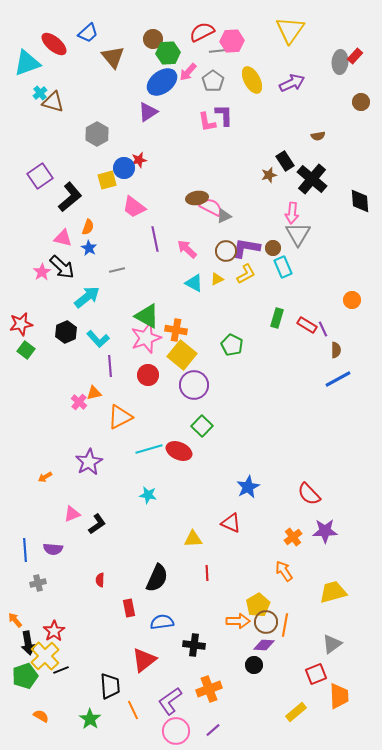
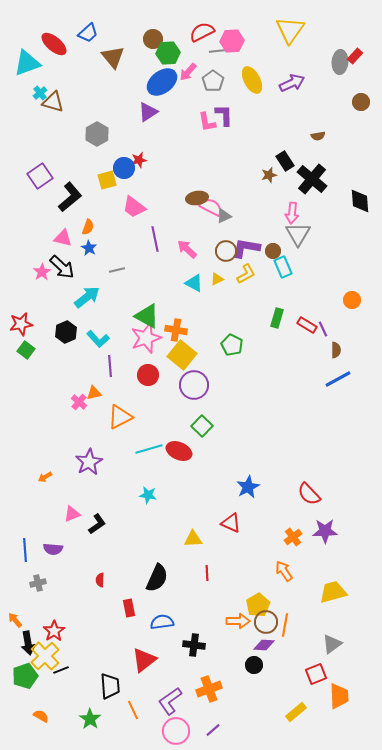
brown circle at (273, 248): moved 3 px down
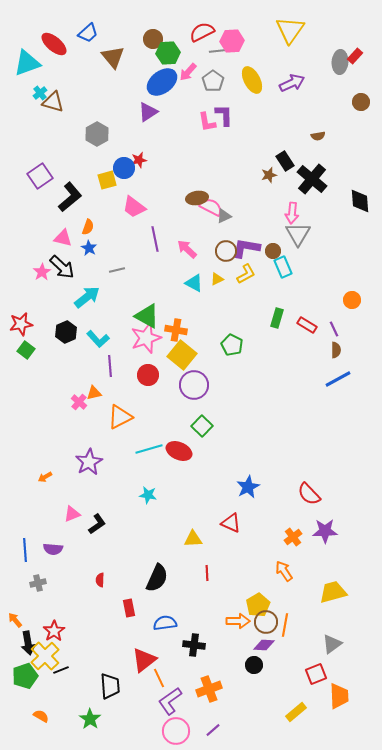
purple line at (323, 329): moved 11 px right
blue semicircle at (162, 622): moved 3 px right, 1 px down
orange line at (133, 710): moved 26 px right, 32 px up
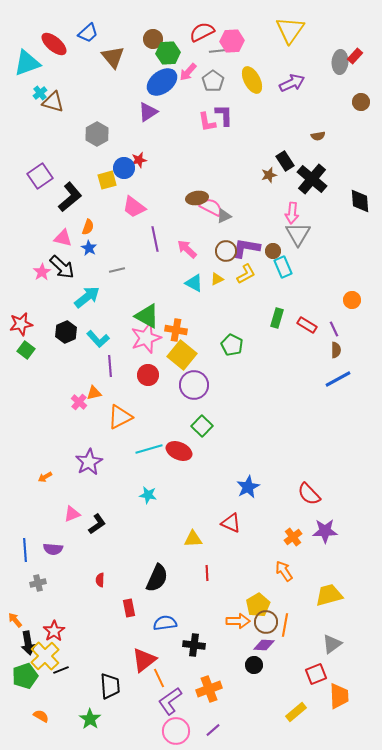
yellow trapezoid at (333, 592): moved 4 px left, 3 px down
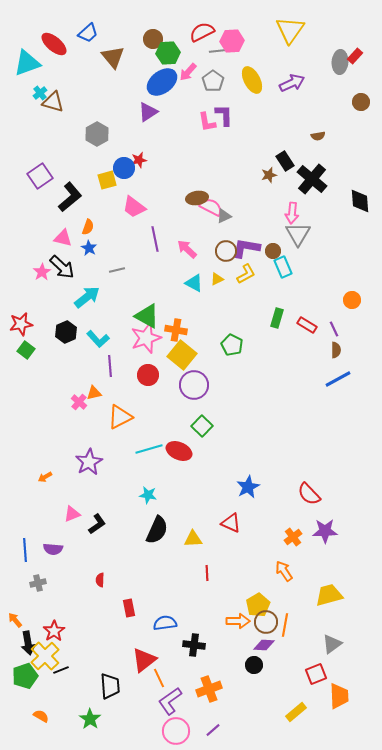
black semicircle at (157, 578): moved 48 px up
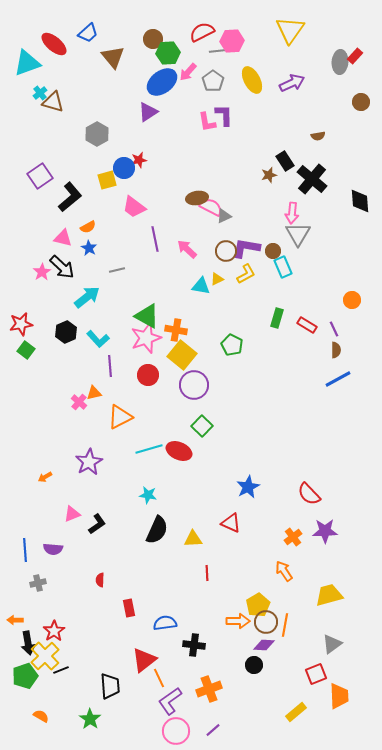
orange semicircle at (88, 227): rotated 42 degrees clockwise
cyan triangle at (194, 283): moved 7 px right, 3 px down; rotated 18 degrees counterclockwise
orange arrow at (15, 620): rotated 49 degrees counterclockwise
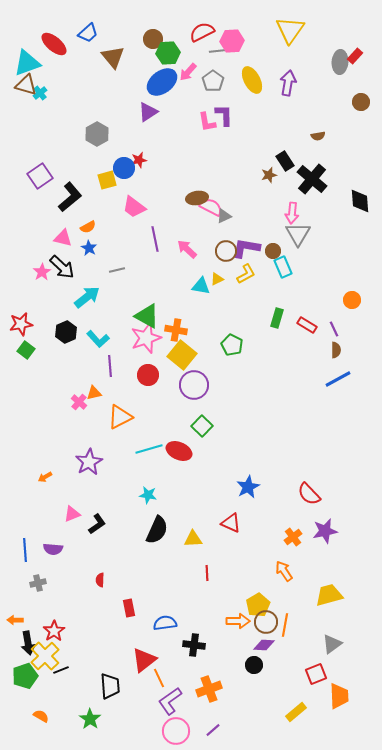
purple arrow at (292, 83): moved 4 px left; rotated 55 degrees counterclockwise
brown triangle at (53, 102): moved 27 px left, 17 px up
purple star at (325, 531): rotated 10 degrees counterclockwise
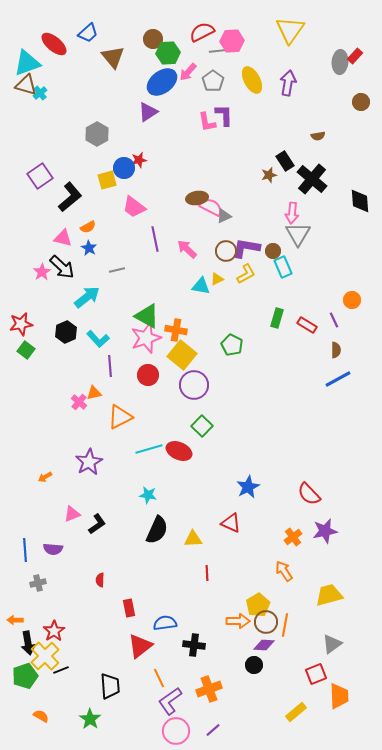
purple line at (334, 329): moved 9 px up
red triangle at (144, 660): moved 4 px left, 14 px up
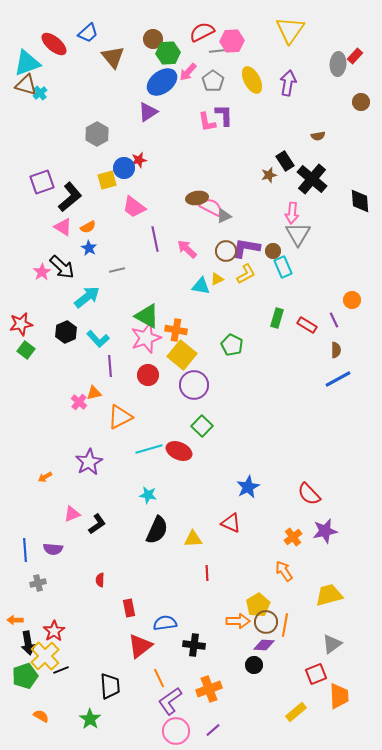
gray ellipse at (340, 62): moved 2 px left, 2 px down
purple square at (40, 176): moved 2 px right, 6 px down; rotated 15 degrees clockwise
pink triangle at (63, 238): moved 11 px up; rotated 18 degrees clockwise
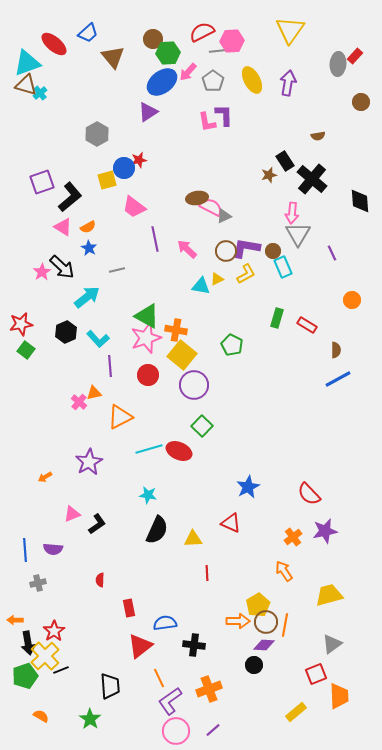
purple line at (334, 320): moved 2 px left, 67 px up
